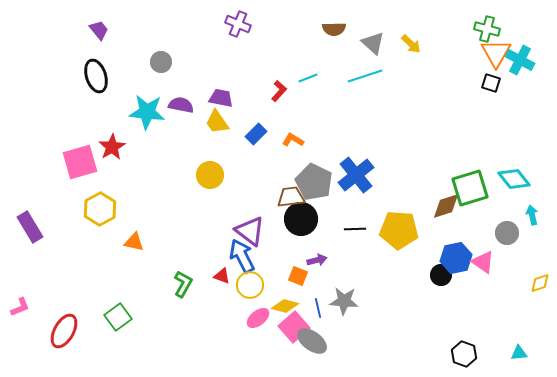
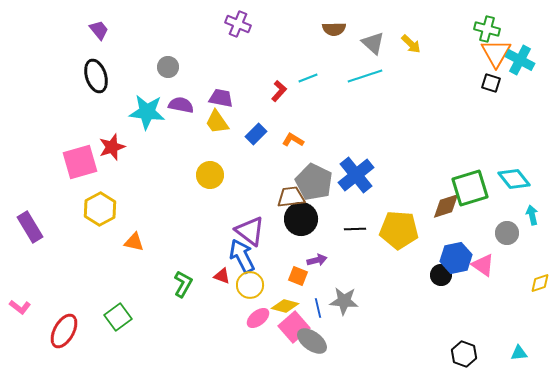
gray circle at (161, 62): moved 7 px right, 5 px down
red star at (112, 147): rotated 12 degrees clockwise
pink triangle at (483, 262): moved 3 px down
pink L-shape at (20, 307): rotated 60 degrees clockwise
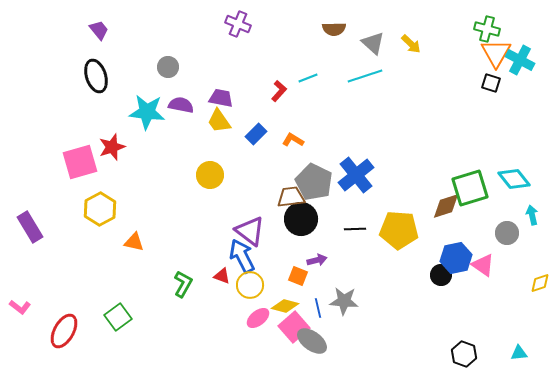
yellow trapezoid at (217, 122): moved 2 px right, 1 px up
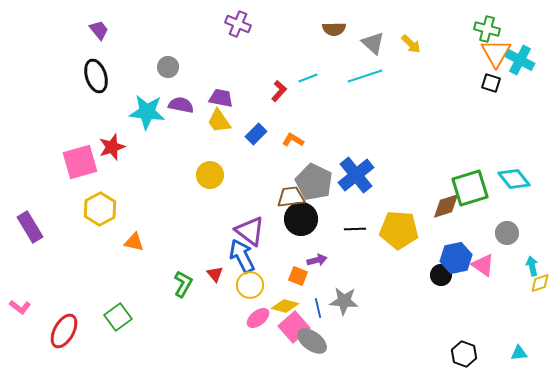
cyan arrow at (532, 215): moved 51 px down
red triangle at (222, 276): moved 7 px left, 2 px up; rotated 30 degrees clockwise
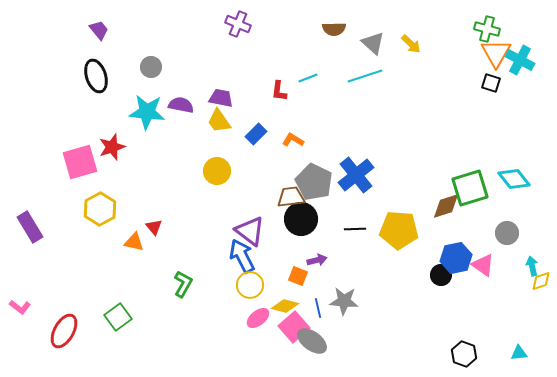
gray circle at (168, 67): moved 17 px left
red L-shape at (279, 91): rotated 145 degrees clockwise
yellow circle at (210, 175): moved 7 px right, 4 px up
red triangle at (215, 274): moved 61 px left, 47 px up
yellow diamond at (540, 283): moved 1 px right, 2 px up
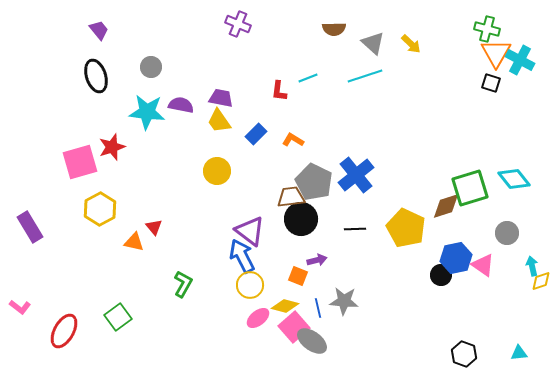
yellow pentagon at (399, 230): moved 7 px right, 2 px up; rotated 21 degrees clockwise
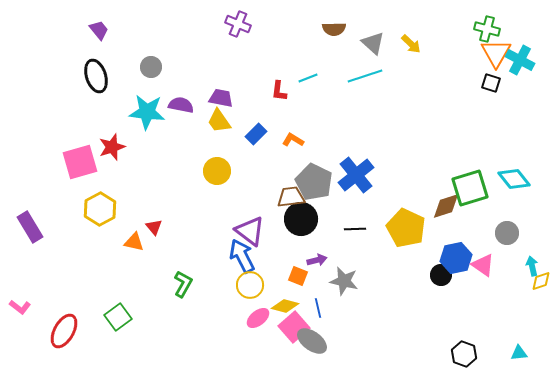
gray star at (344, 301): moved 20 px up; rotated 8 degrees clockwise
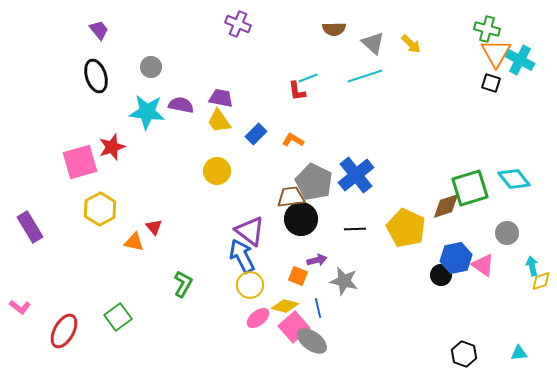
red L-shape at (279, 91): moved 18 px right; rotated 15 degrees counterclockwise
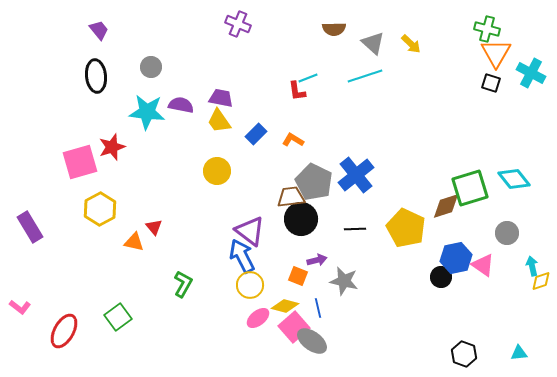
cyan cross at (520, 60): moved 11 px right, 13 px down
black ellipse at (96, 76): rotated 12 degrees clockwise
black circle at (441, 275): moved 2 px down
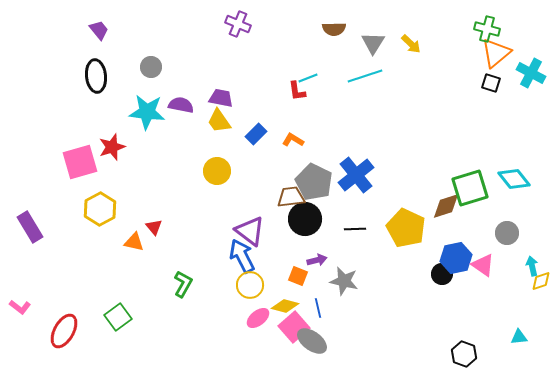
gray triangle at (373, 43): rotated 20 degrees clockwise
orange triangle at (496, 53): rotated 20 degrees clockwise
black circle at (301, 219): moved 4 px right
black circle at (441, 277): moved 1 px right, 3 px up
cyan triangle at (519, 353): moved 16 px up
